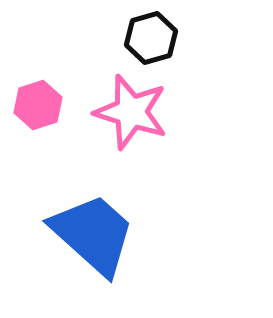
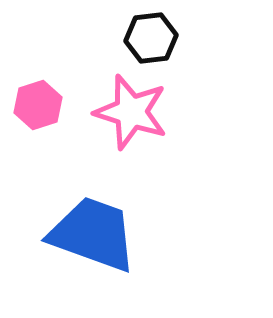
black hexagon: rotated 9 degrees clockwise
blue trapezoid: rotated 22 degrees counterclockwise
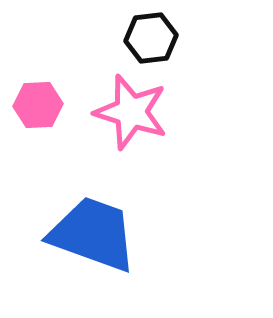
pink hexagon: rotated 15 degrees clockwise
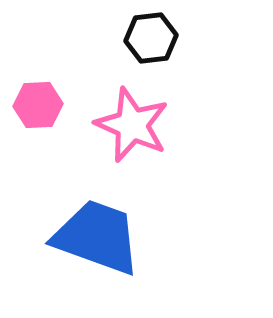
pink star: moved 1 px right, 13 px down; rotated 6 degrees clockwise
blue trapezoid: moved 4 px right, 3 px down
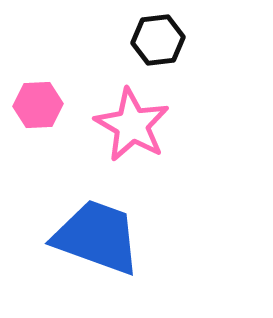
black hexagon: moved 7 px right, 2 px down
pink star: rotated 6 degrees clockwise
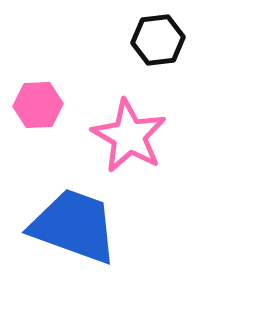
pink star: moved 3 px left, 11 px down
blue trapezoid: moved 23 px left, 11 px up
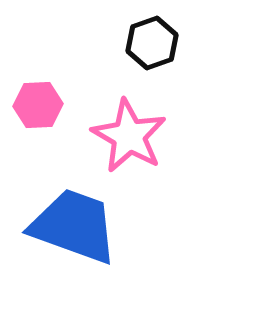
black hexagon: moved 6 px left, 3 px down; rotated 12 degrees counterclockwise
